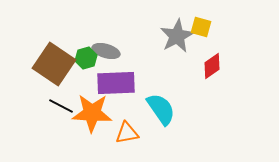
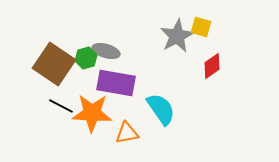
purple rectangle: rotated 12 degrees clockwise
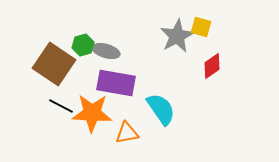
green hexagon: moved 3 px left, 13 px up
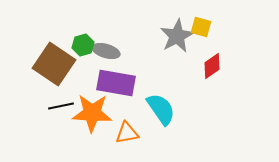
black line: rotated 40 degrees counterclockwise
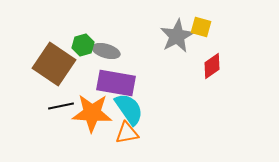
cyan semicircle: moved 32 px left
